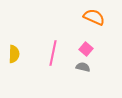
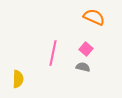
yellow semicircle: moved 4 px right, 25 px down
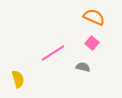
pink square: moved 6 px right, 6 px up
pink line: rotated 45 degrees clockwise
yellow semicircle: rotated 18 degrees counterclockwise
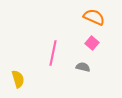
pink line: rotated 45 degrees counterclockwise
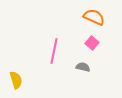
pink line: moved 1 px right, 2 px up
yellow semicircle: moved 2 px left, 1 px down
